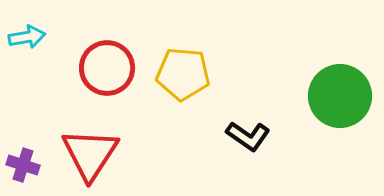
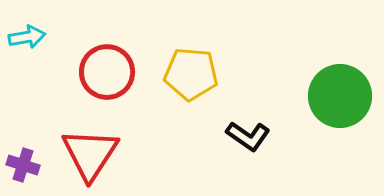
red circle: moved 4 px down
yellow pentagon: moved 8 px right
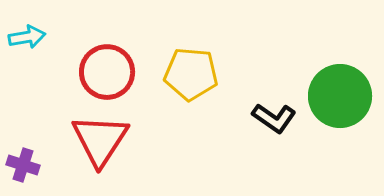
black L-shape: moved 26 px right, 18 px up
red triangle: moved 10 px right, 14 px up
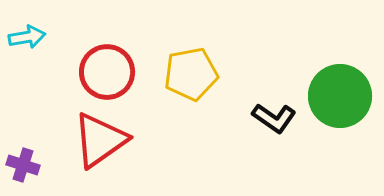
yellow pentagon: rotated 16 degrees counterclockwise
red triangle: rotated 22 degrees clockwise
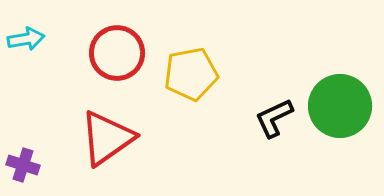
cyan arrow: moved 1 px left, 2 px down
red circle: moved 10 px right, 19 px up
green circle: moved 10 px down
black L-shape: rotated 120 degrees clockwise
red triangle: moved 7 px right, 2 px up
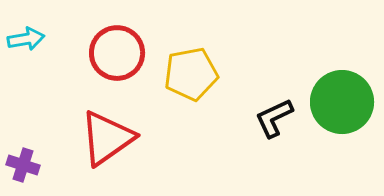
green circle: moved 2 px right, 4 px up
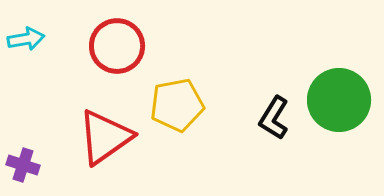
red circle: moved 7 px up
yellow pentagon: moved 14 px left, 31 px down
green circle: moved 3 px left, 2 px up
black L-shape: rotated 33 degrees counterclockwise
red triangle: moved 2 px left, 1 px up
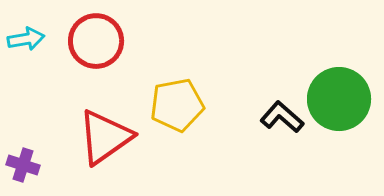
red circle: moved 21 px left, 5 px up
green circle: moved 1 px up
black L-shape: moved 8 px right, 1 px up; rotated 99 degrees clockwise
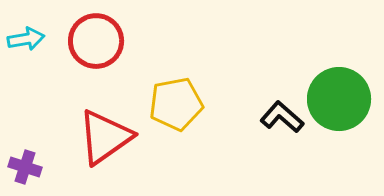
yellow pentagon: moved 1 px left, 1 px up
purple cross: moved 2 px right, 2 px down
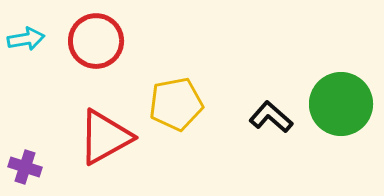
green circle: moved 2 px right, 5 px down
black L-shape: moved 11 px left
red triangle: rotated 6 degrees clockwise
